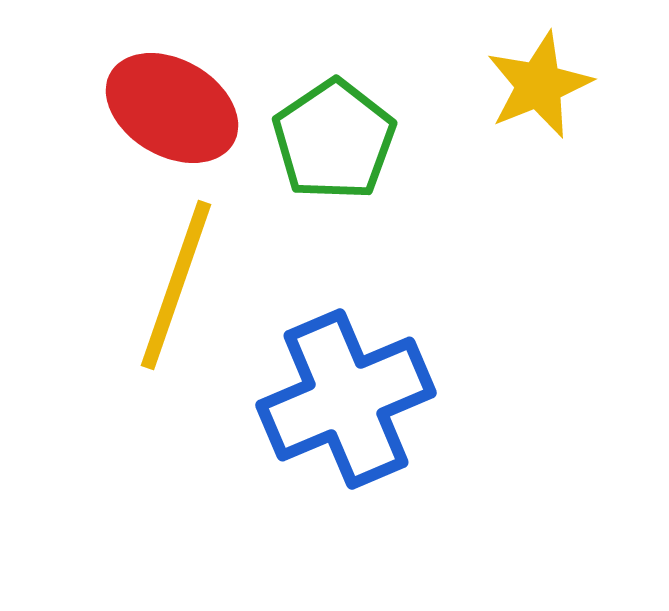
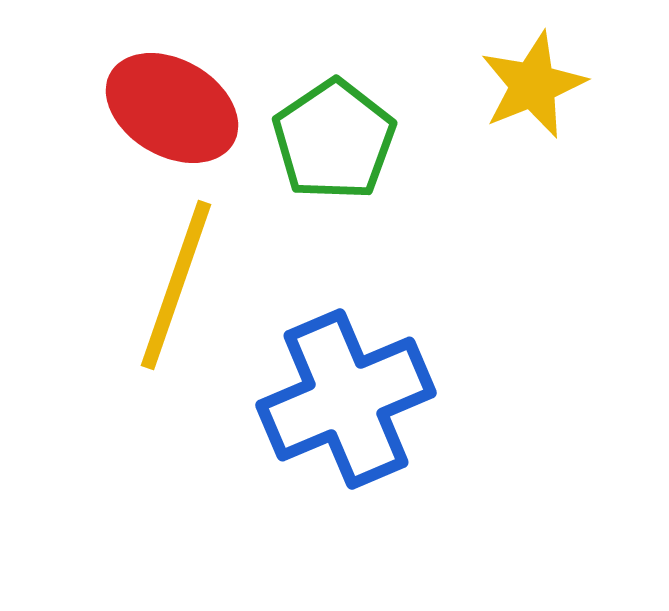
yellow star: moved 6 px left
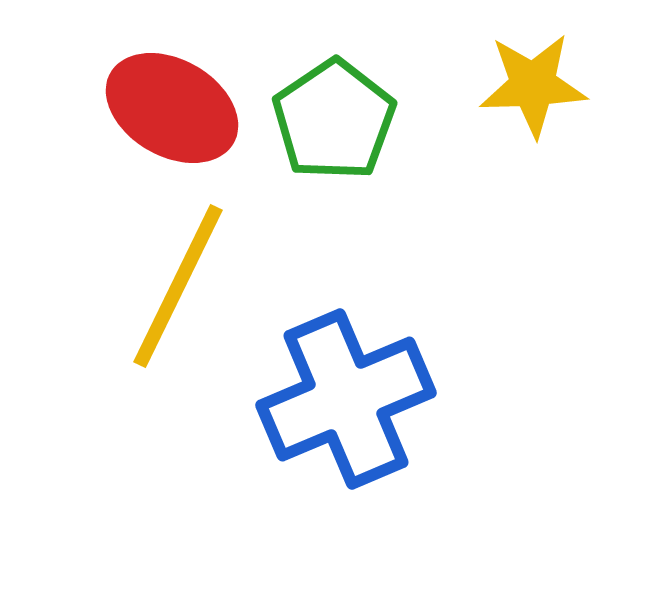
yellow star: rotated 20 degrees clockwise
green pentagon: moved 20 px up
yellow line: moved 2 px right, 1 px down; rotated 7 degrees clockwise
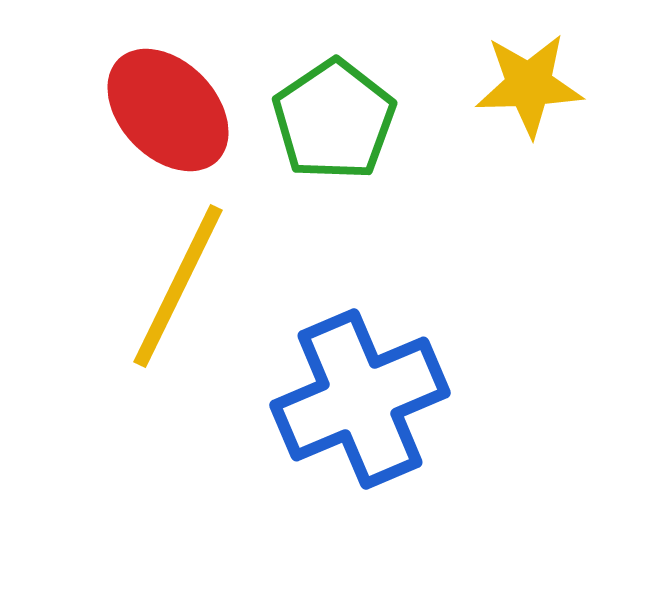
yellow star: moved 4 px left
red ellipse: moved 4 px left, 2 px down; rotated 16 degrees clockwise
blue cross: moved 14 px right
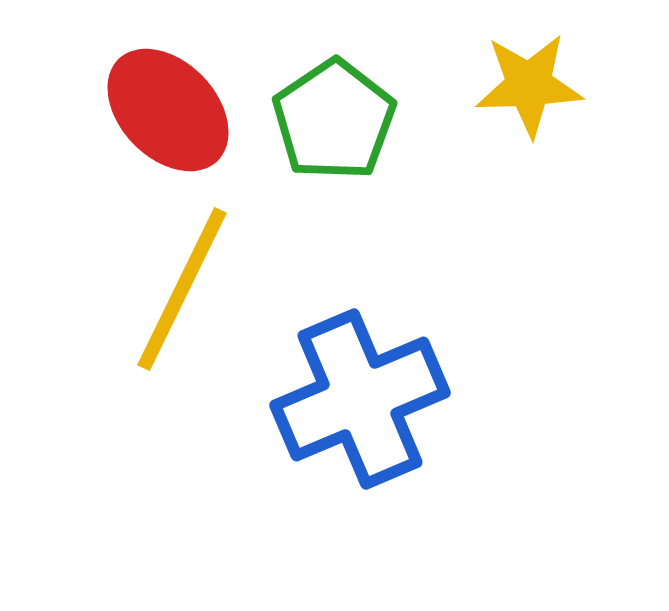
yellow line: moved 4 px right, 3 px down
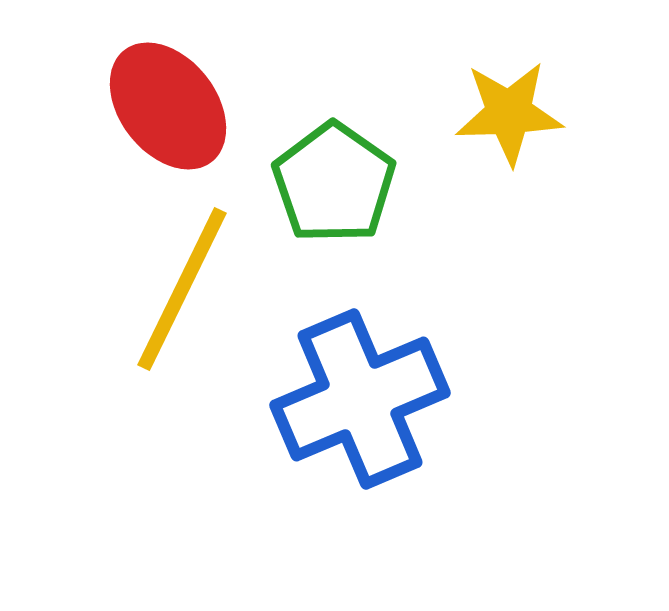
yellow star: moved 20 px left, 28 px down
red ellipse: moved 4 px up; rotated 6 degrees clockwise
green pentagon: moved 63 px down; rotated 3 degrees counterclockwise
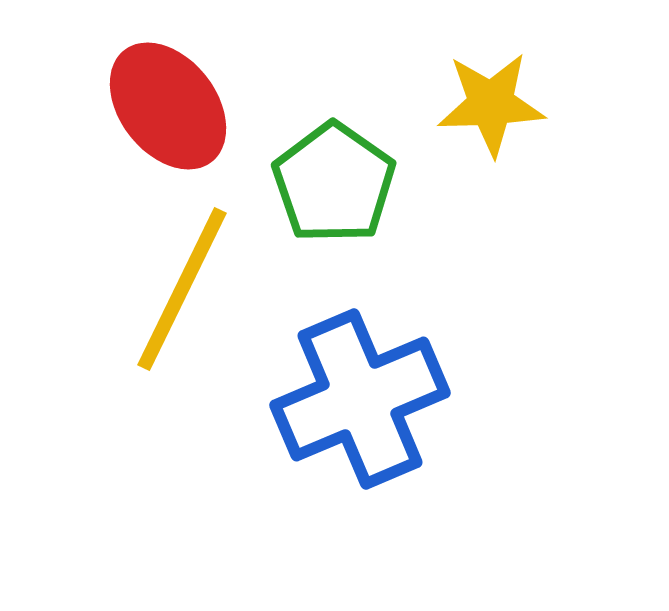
yellow star: moved 18 px left, 9 px up
